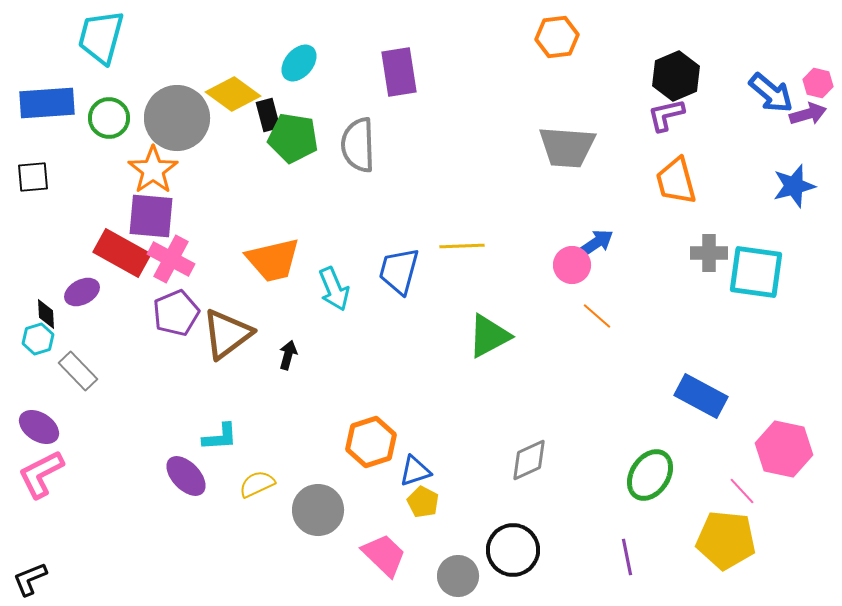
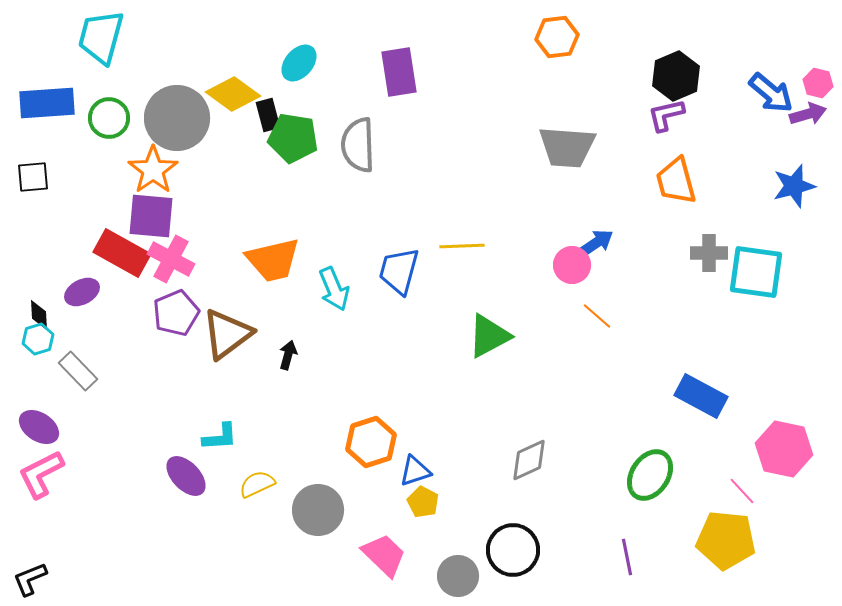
black diamond at (46, 314): moved 7 px left, 1 px down
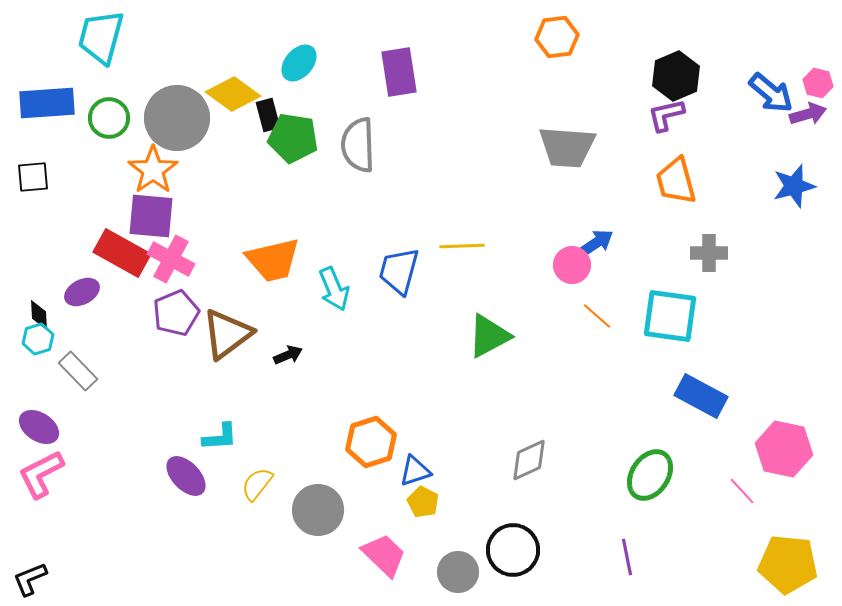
cyan square at (756, 272): moved 86 px left, 44 px down
black arrow at (288, 355): rotated 52 degrees clockwise
yellow semicircle at (257, 484): rotated 27 degrees counterclockwise
yellow pentagon at (726, 540): moved 62 px right, 24 px down
gray circle at (458, 576): moved 4 px up
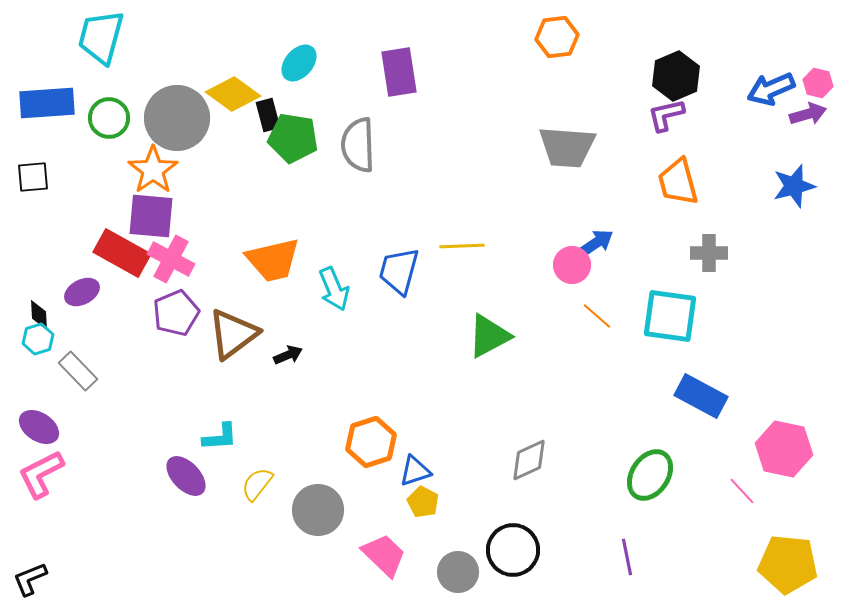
blue arrow at (771, 93): moved 4 px up; rotated 117 degrees clockwise
orange trapezoid at (676, 181): moved 2 px right, 1 px down
brown triangle at (227, 334): moved 6 px right
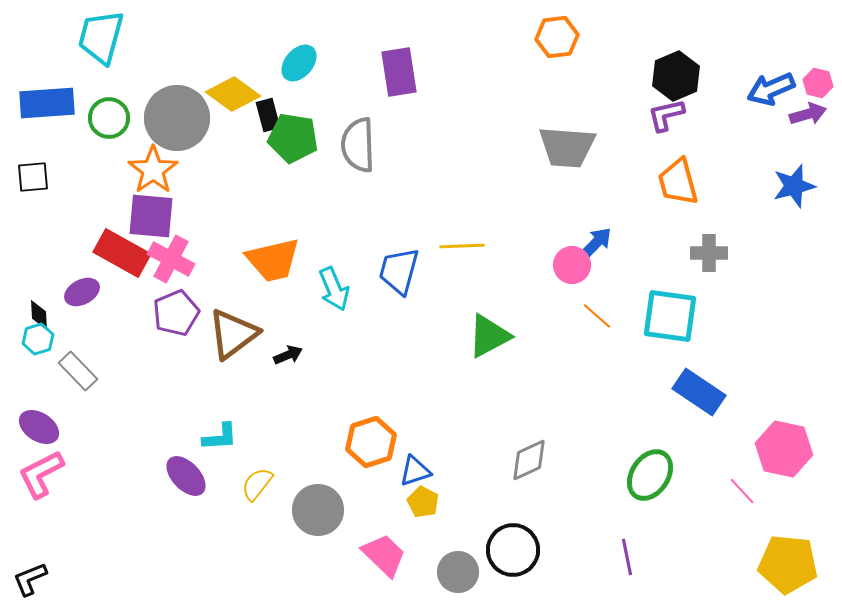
blue arrow at (596, 243): rotated 12 degrees counterclockwise
blue rectangle at (701, 396): moved 2 px left, 4 px up; rotated 6 degrees clockwise
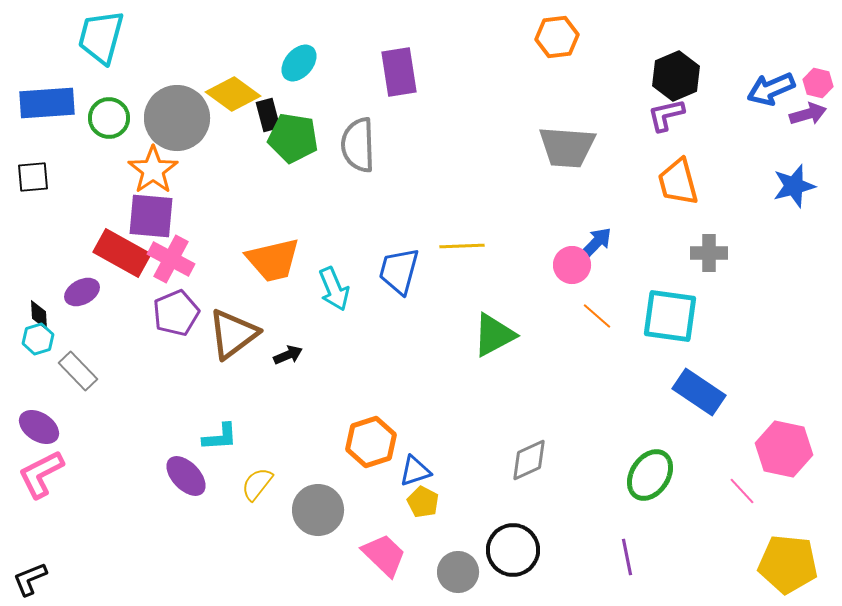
green triangle at (489, 336): moved 5 px right, 1 px up
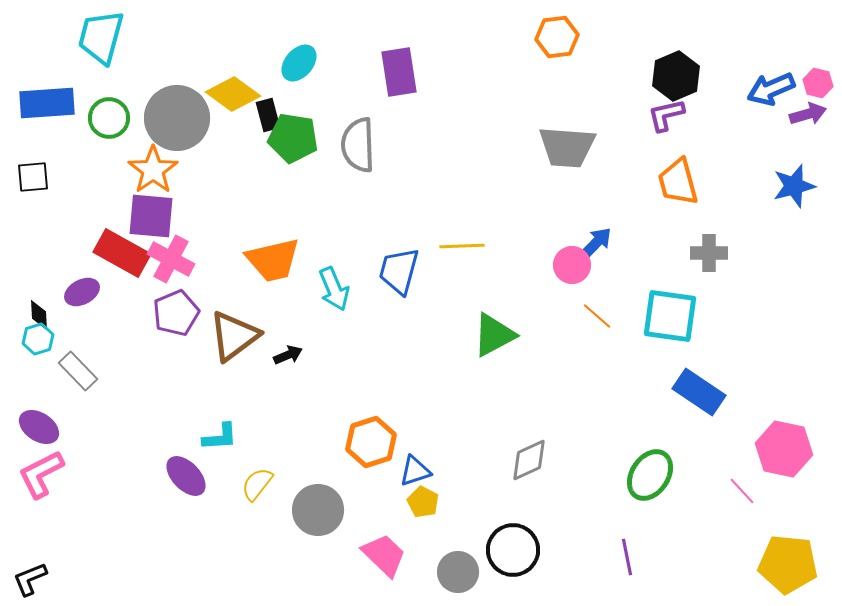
brown triangle at (233, 334): moved 1 px right, 2 px down
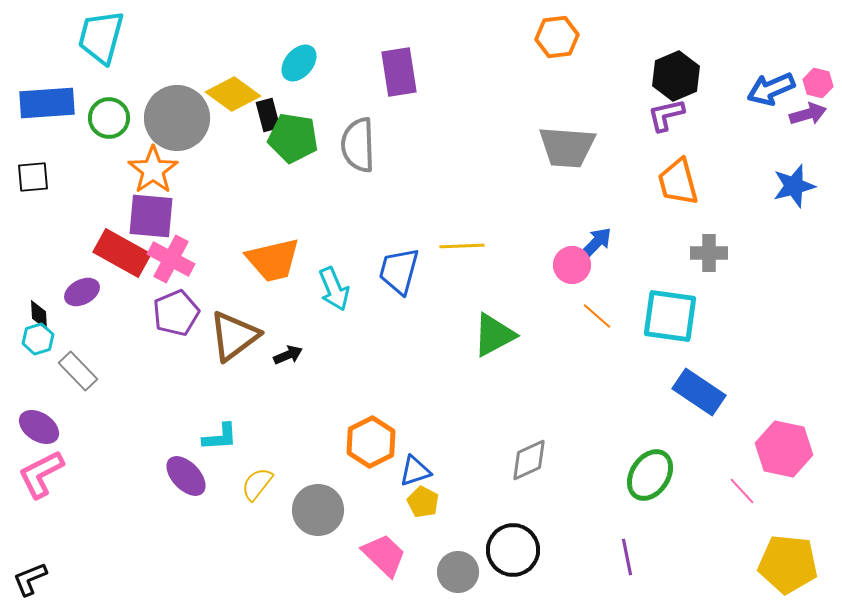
orange hexagon at (371, 442): rotated 9 degrees counterclockwise
